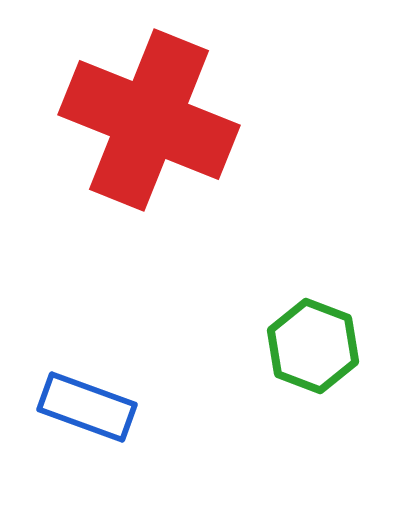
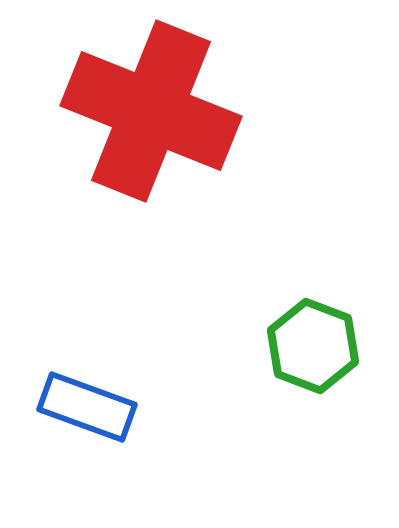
red cross: moved 2 px right, 9 px up
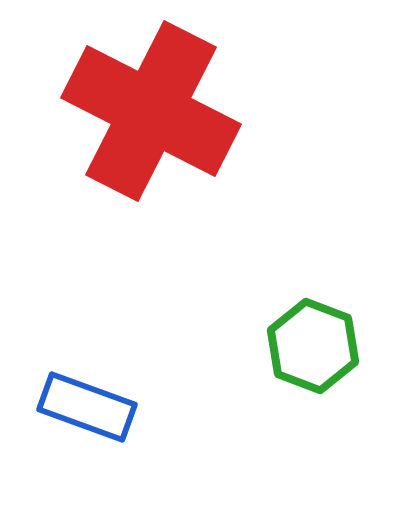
red cross: rotated 5 degrees clockwise
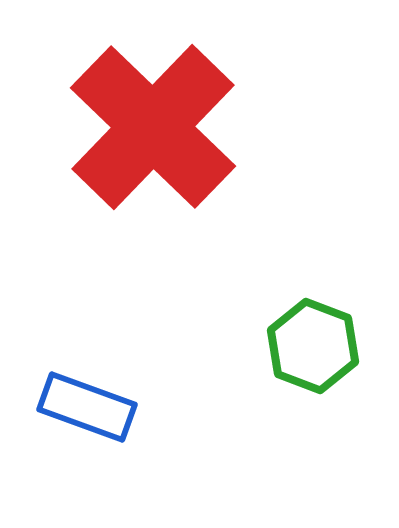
red cross: moved 2 px right, 16 px down; rotated 17 degrees clockwise
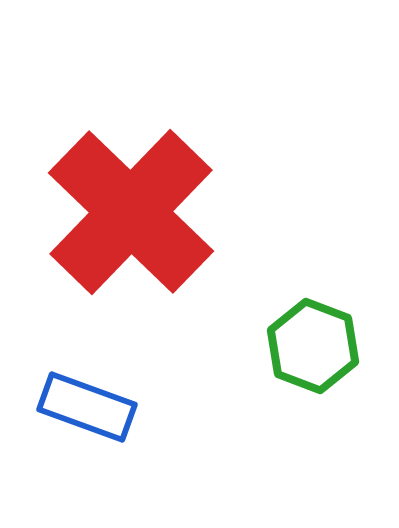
red cross: moved 22 px left, 85 px down
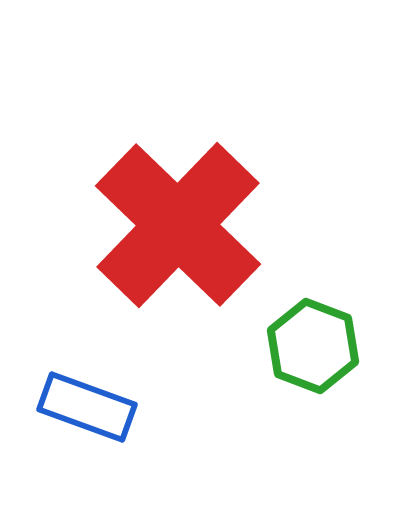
red cross: moved 47 px right, 13 px down
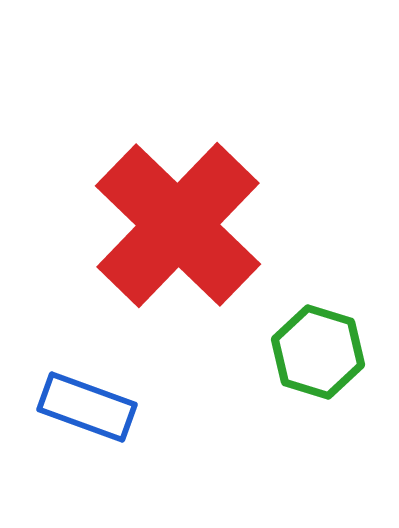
green hexagon: moved 5 px right, 6 px down; rotated 4 degrees counterclockwise
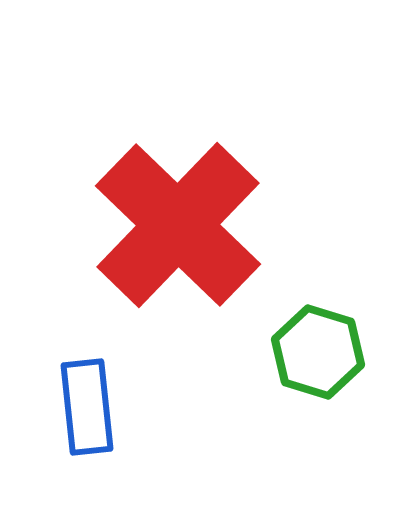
blue rectangle: rotated 64 degrees clockwise
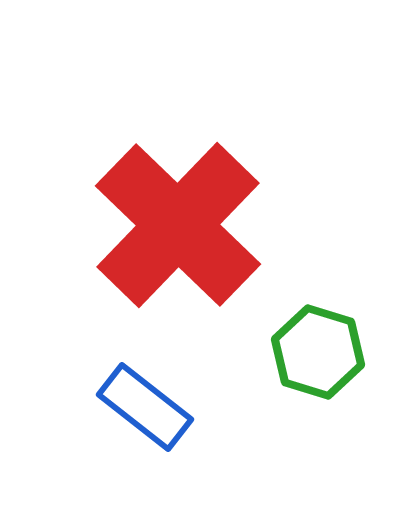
blue rectangle: moved 58 px right; rotated 46 degrees counterclockwise
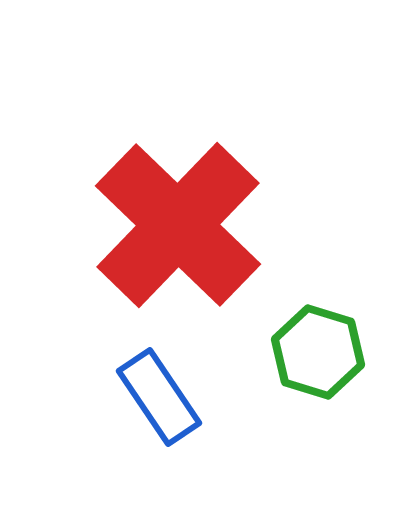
blue rectangle: moved 14 px right, 10 px up; rotated 18 degrees clockwise
